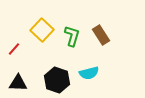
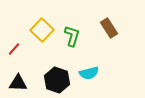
brown rectangle: moved 8 px right, 7 px up
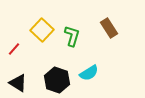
cyan semicircle: rotated 18 degrees counterclockwise
black triangle: rotated 30 degrees clockwise
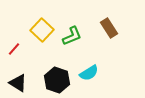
green L-shape: rotated 50 degrees clockwise
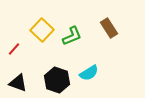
black triangle: rotated 12 degrees counterclockwise
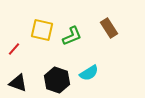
yellow square: rotated 30 degrees counterclockwise
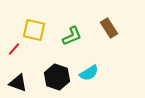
yellow square: moved 8 px left
black hexagon: moved 3 px up
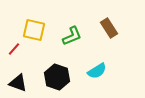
cyan semicircle: moved 8 px right, 2 px up
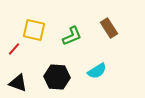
black hexagon: rotated 15 degrees counterclockwise
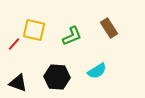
red line: moved 5 px up
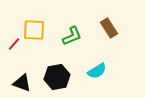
yellow square: rotated 10 degrees counterclockwise
black hexagon: rotated 15 degrees counterclockwise
black triangle: moved 4 px right
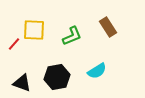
brown rectangle: moved 1 px left, 1 px up
